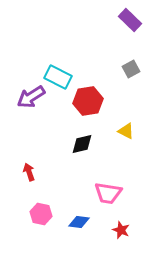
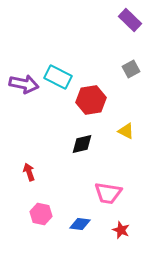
purple arrow: moved 7 px left, 13 px up; rotated 136 degrees counterclockwise
red hexagon: moved 3 px right, 1 px up
blue diamond: moved 1 px right, 2 px down
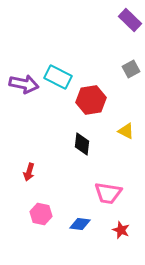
black diamond: rotated 70 degrees counterclockwise
red arrow: rotated 144 degrees counterclockwise
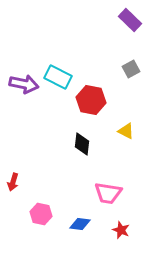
red hexagon: rotated 20 degrees clockwise
red arrow: moved 16 px left, 10 px down
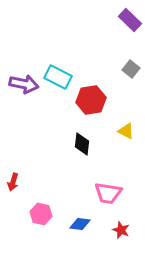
gray square: rotated 24 degrees counterclockwise
red hexagon: rotated 20 degrees counterclockwise
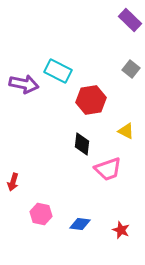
cyan rectangle: moved 6 px up
pink trapezoid: moved 24 px up; rotated 28 degrees counterclockwise
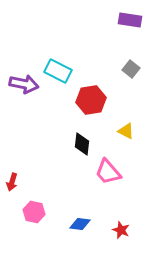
purple rectangle: rotated 35 degrees counterclockwise
pink trapezoid: moved 3 px down; rotated 68 degrees clockwise
red arrow: moved 1 px left
pink hexagon: moved 7 px left, 2 px up
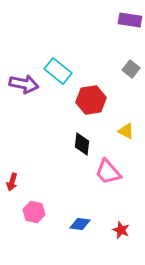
cyan rectangle: rotated 12 degrees clockwise
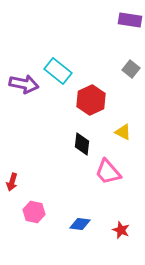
red hexagon: rotated 16 degrees counterclockwise
yellow triangle: moved 3 px left, 1 px down
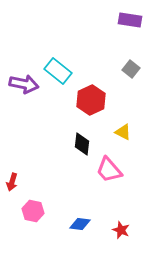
pink trapezoid: moved 1 px right, 2 px up
pink hexagon: moved 1 px left, 1 px up
